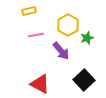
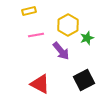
black square: rotated 15 degrees clockwise
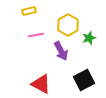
green star: moved 2 px right
purple arrow: rotated 12 degrees clockwise
red triangle: moved 1 px right
